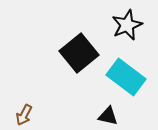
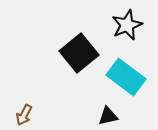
black triangle: rotated 25 degrees counterclockwise
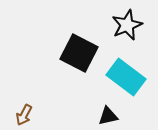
black square: rotated 24 degrees counterclockwise
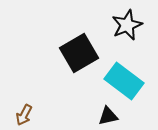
black square: rotated 33 degrees clockwise
cyan rectangle: moved 2 px left, 4 px down
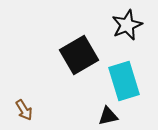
black square: moved 2 px down
cyan rectangle: rotated 36 degrees clockwise
brown arrow: moved 5 px up; rotated 60 degrees counterclockwise
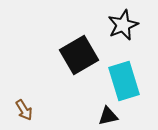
black star: moved 4 px left
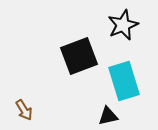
black square: moved 1 px down; rotated 9 degrees clockwise
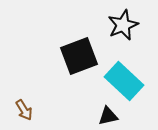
cyan rectangle: rotated 30 degrees counterclockwise
